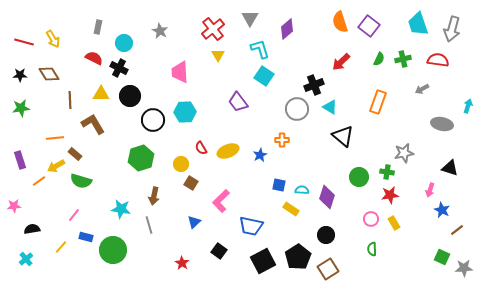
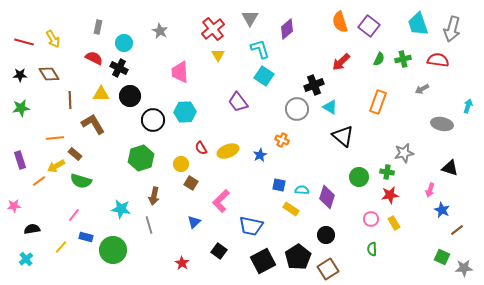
orange cross at (282, 140): rotated 24 degrees clockwise
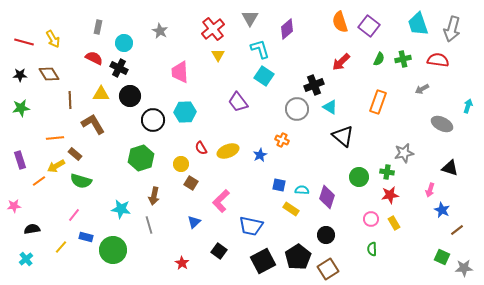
gray ellipse at (442, 124): rotated 15 degrees clockwise
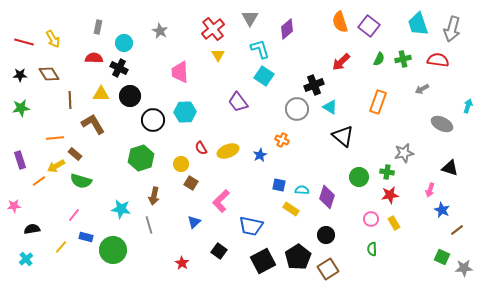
red semicircle at (94, 58): rotated 24 degrees counterclockwise
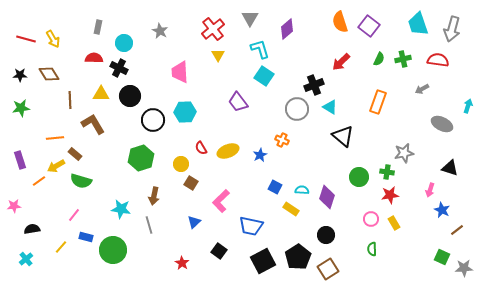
red line at (24, 42): moved 2 px right, 3 px up
blue square at (279, 185): moved 4 px left, 2 px down; rotated 16 degrees clockwise
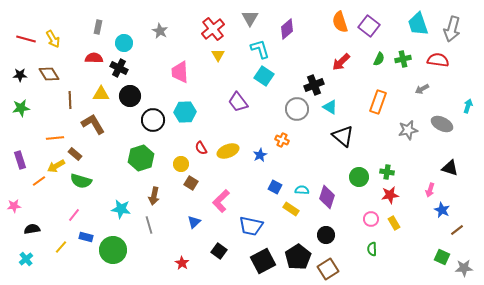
gray star at (404, 153): moved 4 px right, 23 px up
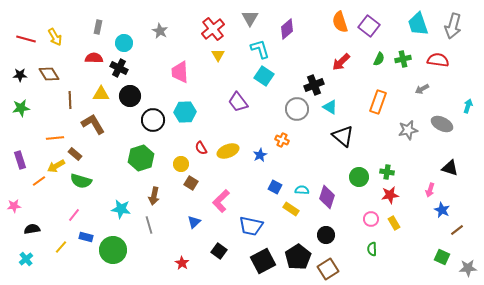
gray arrow at (452, 29): moved 1 px right, 3 px up
yellow arrow at (53, 39): moved 2 px right, 2 px up
gray star at (464, 268): moved 4 px right
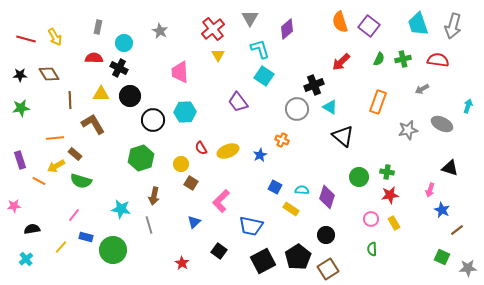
orange line at (39, 181): rotated 64 degrees clockwise
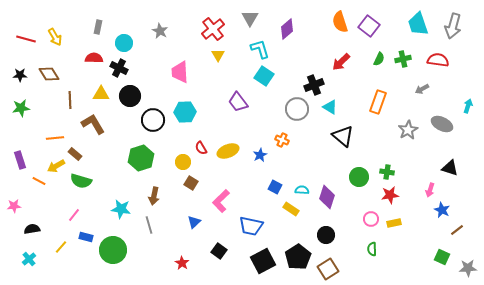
gray star at (408, 130): rotated 18 degrees counterclockwise
yellow circle at (181, 164): moved 2 px right, 2 px up
yellow rectangle at (394, 223): rotated 72 degrees counterclockwise
cyan cross at (26, 259): moved 3 px right
